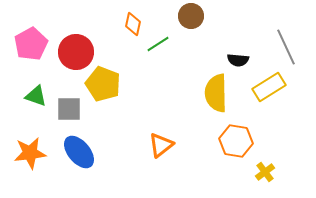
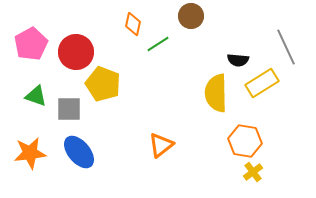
yellow rectangle: moved 7 px left, 4 px up
orange hexagon: moved 9 px right
yellow cross: moved 12 px left
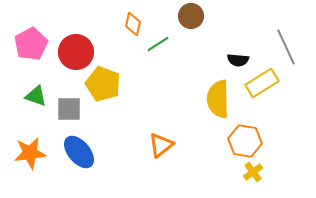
yellow semicircle: moved 2 px right, 6 px down
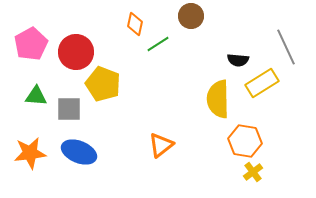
orange diamond: moved 2 px right
green triangle: rotated 15 degrees counterclockwise
blue ellipse: rotated 28 degrees counterclockwise
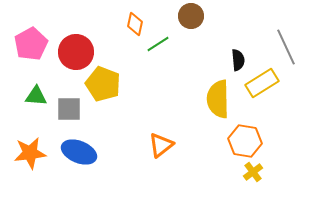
black semicircle: rotated 100 degrees counterclockwise
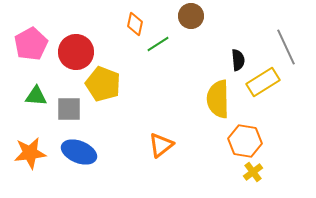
yellow rectangle: moved 1 px right, 1 px up
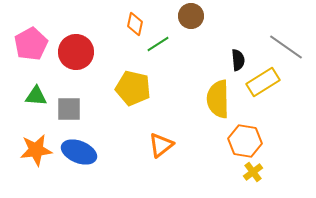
gray line: rotated 30 degrees counterclockwise
yellow pentagon: moved 30 px right, 4 px down; rotated 8 degrees counterclockwise
orange star: moved 6 px right, 3 px up
